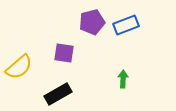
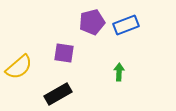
green arrow: moved 4 px left, 7 px up
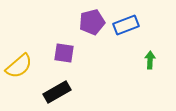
yellow semicircle: moved 1 px up
green arrow: moved 31 px right, 12 px up
black rectangle: moved 1 px left, 2 px up
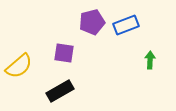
black rectangle: moved 3 px right, 1 px up
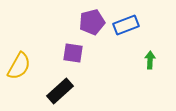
purple square: moved 9 px right
yellow semicircle: rotated 20 degrees counterclockwise
black rectangle: rotated 12 degrees counterclockwise
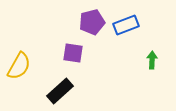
green arrow: moved 2 px right
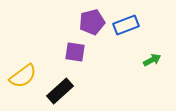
purple square: moved 2 px right, 1 px up
green arrow: rotated 60 degrees clockwise
yellow semicircle: moved 4 px right, 10 px down; rotated 24 degrees clockwise
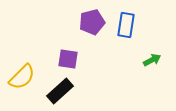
blue rectangle: rotated 60 degrees counterclockwise
purple square: moved 7 px left, 7 px down
yellow semicircle: moved 1 px left, 1 px down; rotated 8 degrees counterclockwise
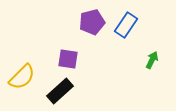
blue rectangle: rotated 25 degrees clockwise
green arrow: rotated 36 degrees counterclockwise
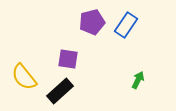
green arrow: moved 14 px left, 20 px down
yellow semicircle: moved 2 px right; rotated 96 degrees clockwise
